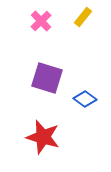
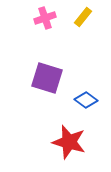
pink cross: moved 4 px right, 3 px up; rotated 25 degrees clockwise
blue diamond: moved 1 px right, 1 px down
red star: moved 26 px right, 5 px down
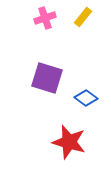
blue diamond: moved 2 px up
